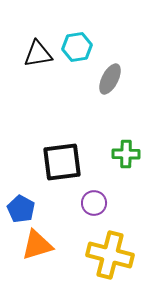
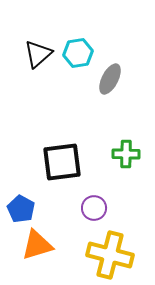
cyan hexagon: moved 1 px right, 6 px down
black triangle: rotated 32 degrees counterclockwise
purple circle: moved 5 px down
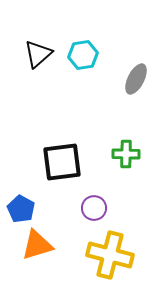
cyan hexagon: moved 5 px right, 2 px down
gray ellipse: moved 26 px right
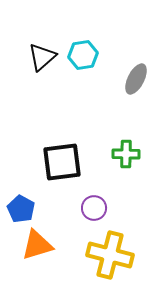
black triangle: moved 4 px right, 3 px down
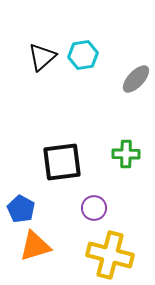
gray ellipse: rotated 16 degrees clockwise
orange triangle: moved 2 px left, 1 px down
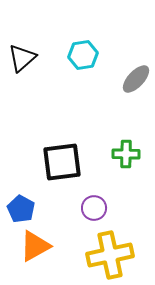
black triangle: moved 20 px left, 1 px down
orange triangle: rotated 12 degrees counterclockwise
yellow cross: rotated 27 degrees counterclockwise
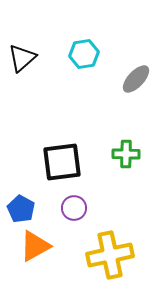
cyan hexagon: moved 1 px right, 1 px up
purple circle: moved 20 px left
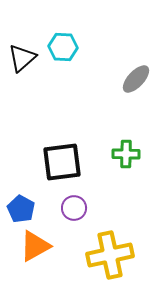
cyan hexagon: moved 21 px left, 7 px up; rotated 12 degrees clockwise
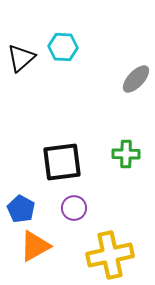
black triangle: moved 1 px left
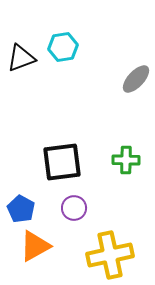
cyan hexagon: rotated 12 degrees counterclockwise
black triangle: rotated 20 degrees clockwise
green cross: moved 6 px down
